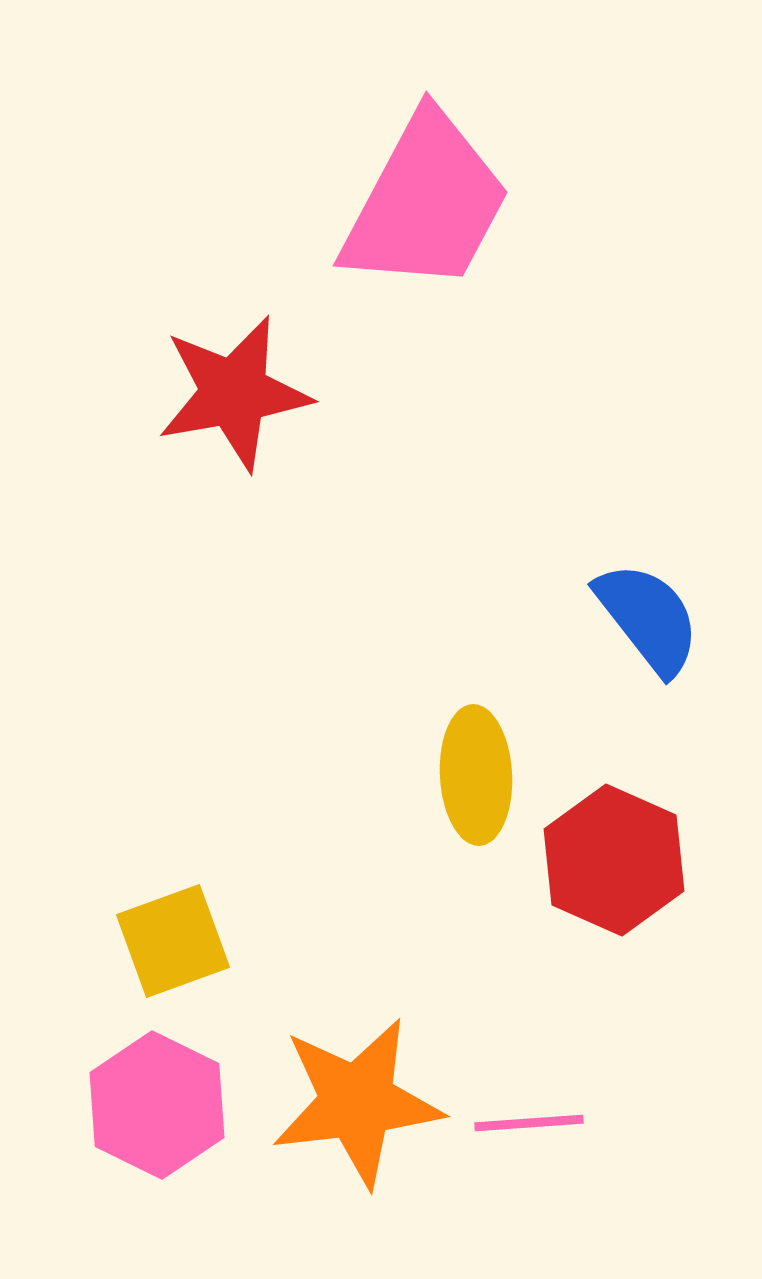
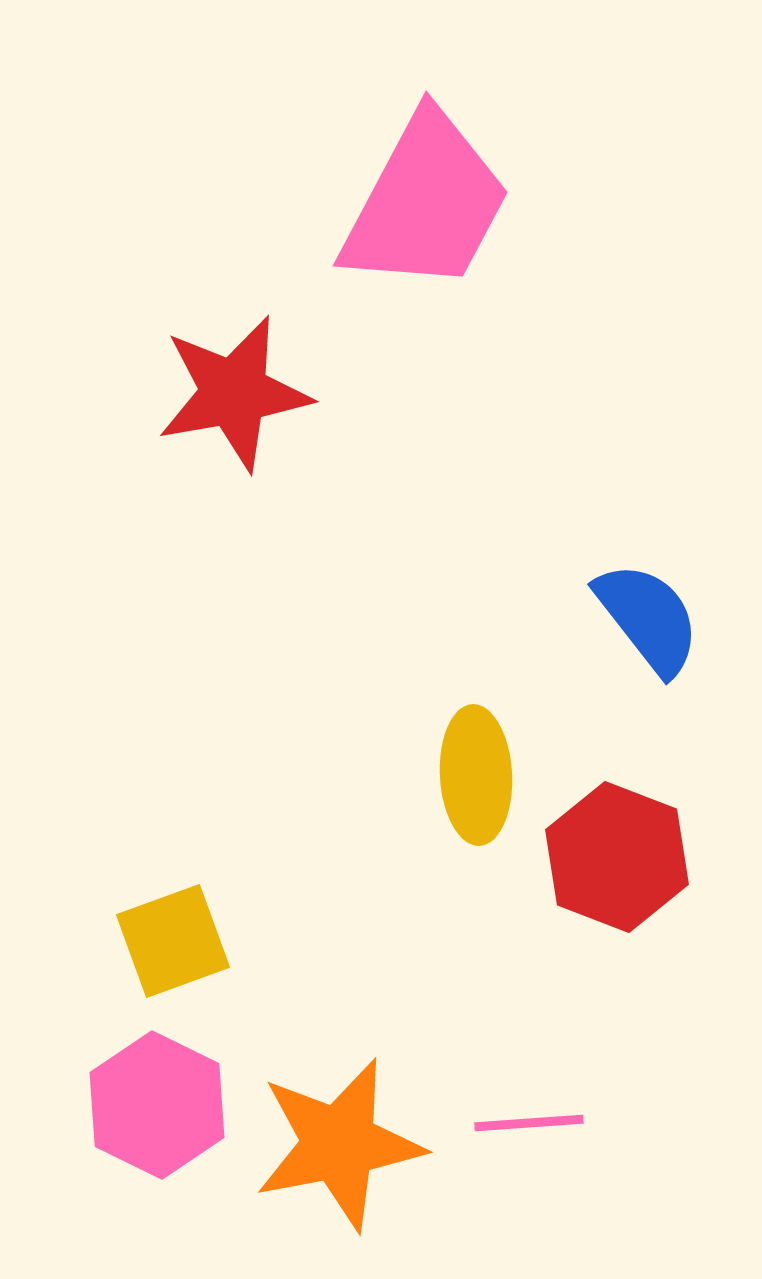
red hexagon: moved 3 px right, 3 px up; rotated 3 degrees counterclockwise
orange star: moved 18 px left, 42 px down; rotated 4 degrees counterclockwise
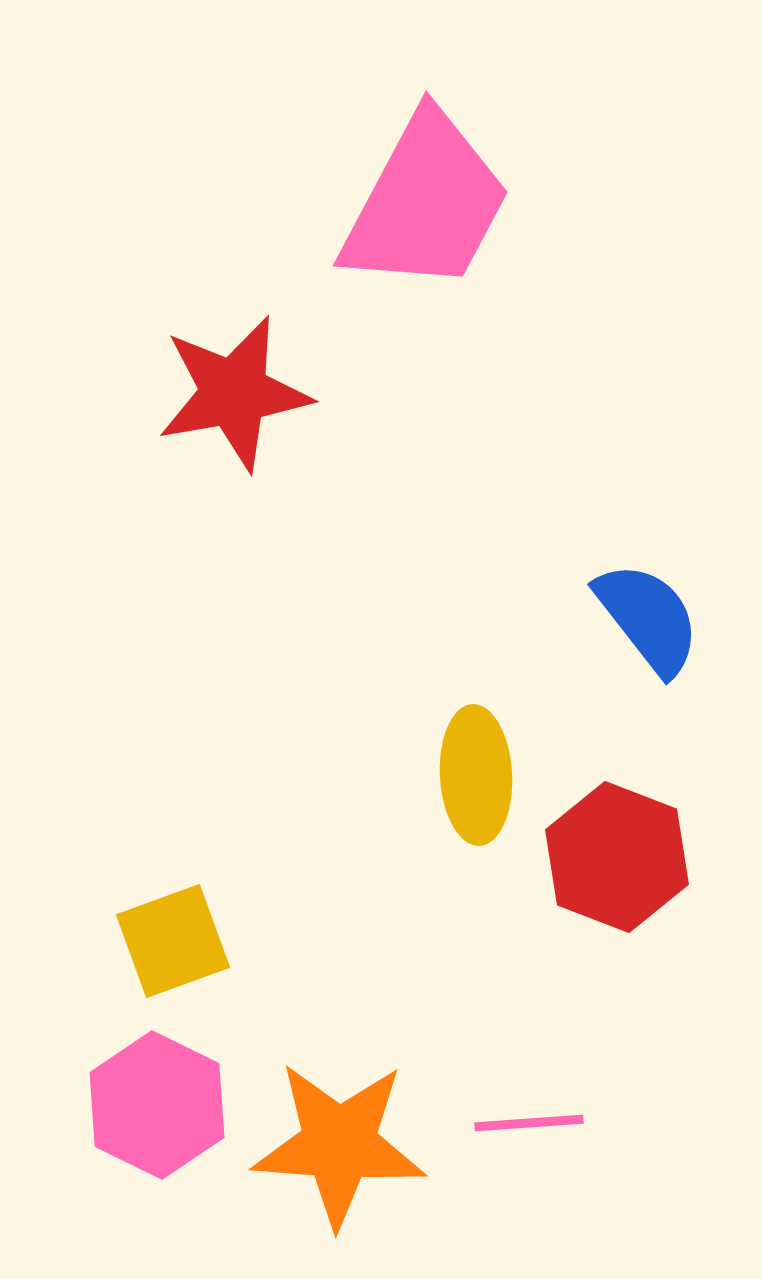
orange star: rotated 15 degrees clockwise
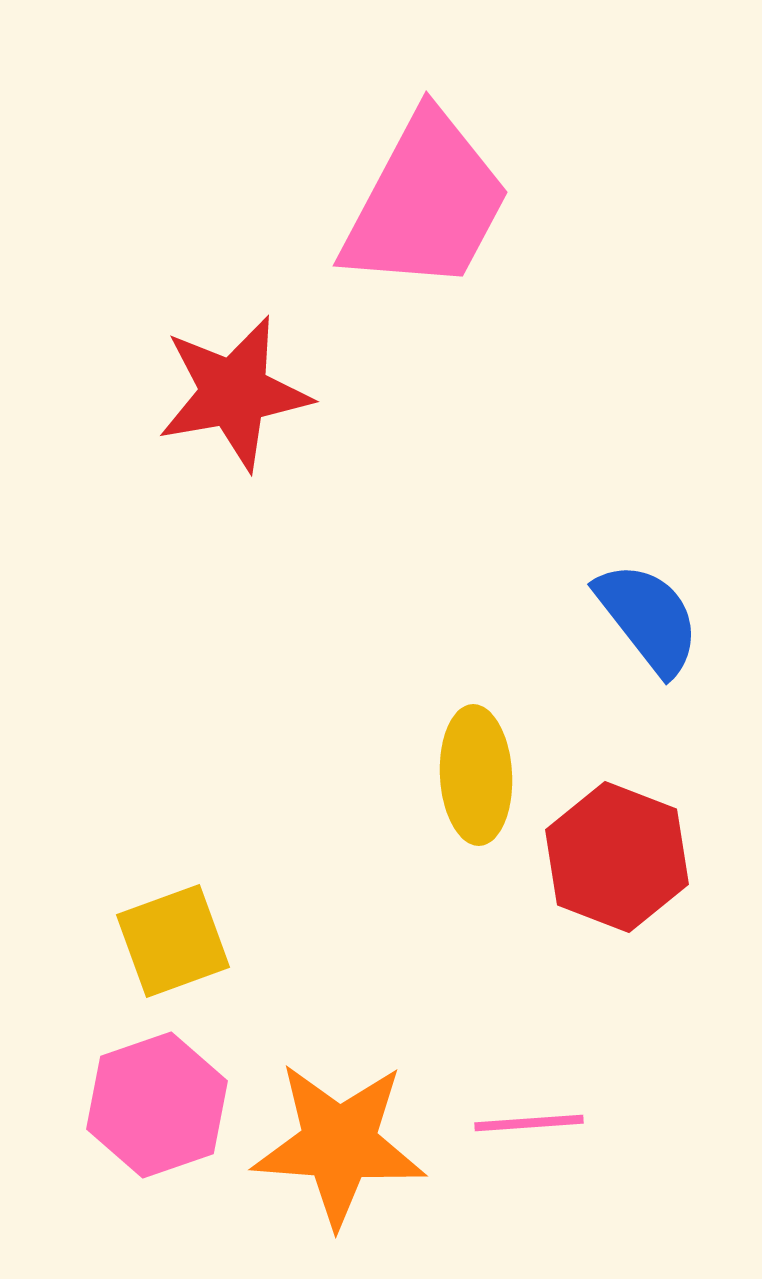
pink hexagon: rotated 15 degrees clockwise
